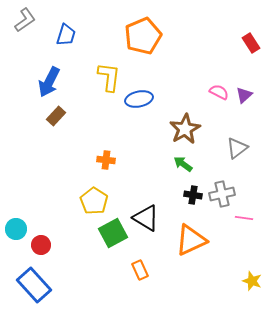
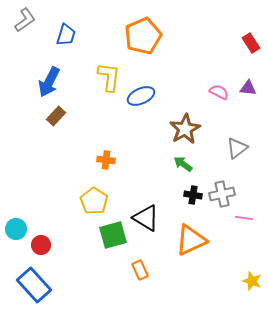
purple triangle: moved 4 px right, 7 px up; rotated 48 degrees clockwise
blue ellipse: moved 2 px right, 3 px up; rotated 12 degrees counterclockwise
green square: moved 2 px down; rotated 12 degrees clockwise
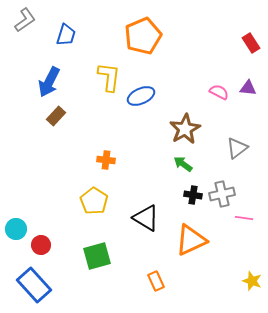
green square: moved 16 px left, 21 px down
orange rectangle: moved 16 px right, 11 px down
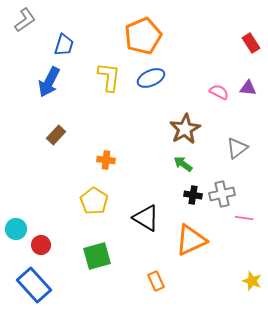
blue trapezoid: moved 2 px left, 10 px down
blue ellipse: moved 10 px right, 18 px up
brown rectangle: moved 19 px down
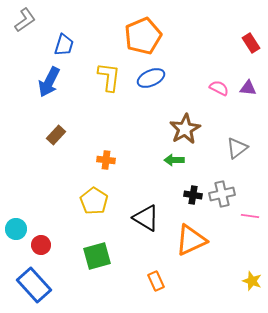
pink semicircle: moved 4 px up
green arrow: moved 9 px left, 4 px up; rotated 36 degrees counterclockwise
pink line: moved 6 px right, 2 px up
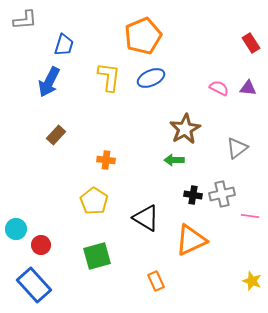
gray L-shape: rotated 30 degrees clockwise
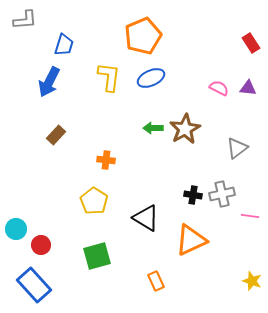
green arrow: moved 21 px left, 32 px up
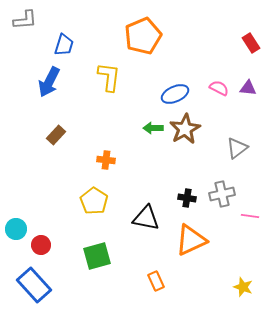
blue ellipse: moved 24 px right, 16 px down
black cross: moved 6 px left, 3 px down
black triangle: rotated 20 degrees counterclockwise
yellow star: moved 9 px left, 6 px down
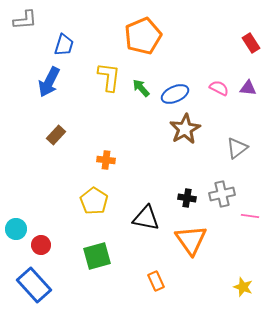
green arrow: moved 12 px left, 40 px up; rotated 48 degrees clockwise
orange triangle: rotated 40 degrees counterclockwise
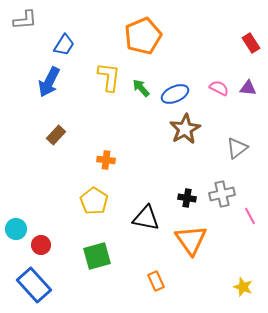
blue trapezoid: rotated 15 degrees clockwise
pink line: rotated 54 degrees clockwise
